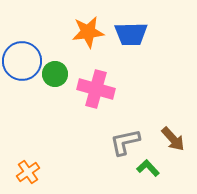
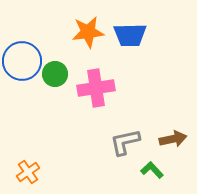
blue trapezoid: moved 1 px left, 1 px down
pink cross: moved 1 px up; rotated 24 degrees counterclockwise
brown arrow: rotated 60 degrees counterclockwise
green L-shape: moved 4 px right, 2 px down
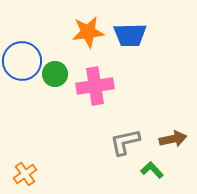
pink cross: moved 1 px left, 2 px up
orange cross: moved 3 px left, 2 px down
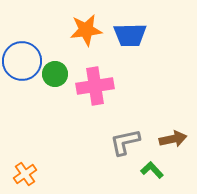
orange star: moved 2 px left, 2 px up
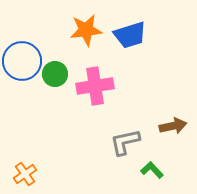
blue trapezoid: rotated 16 degrees counterclockwise
brown arrow: moved 13 px up
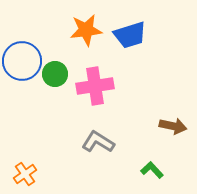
brown arrow: rotated 24 degrees clockwise
gray L-shape: moved 27 px left; rotated 44 degrees clockwise
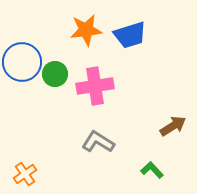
blue circle: moved 1 px down
brown arrow: rotated 44 degrees counterclockwise
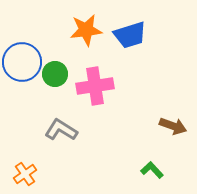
brown arrow: rotated 52 degrees clockwise
gray L-shape: moved 37 px left, 12 px up
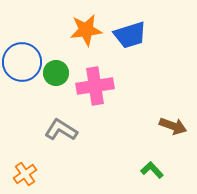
green circle: moved 1 px right, 1 px up
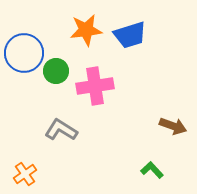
blue circle: moved 2 px right, 9 px up
green circle: moved 2 px up
